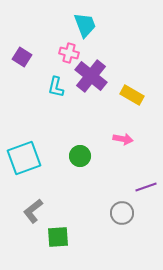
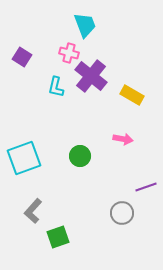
gray L-shape: rotated 10 degrees counterclockwise
green square: rotated 15 degrees counterclockwise
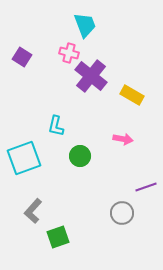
cyan L-shape: moved 39 px down
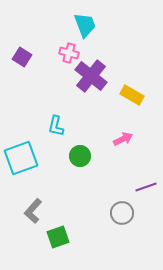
pink arrow: rotated 36 degrees counterclockwise
cyan square: moved 3 px left
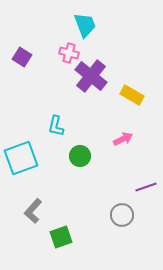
gray circle: moved 2 px down
green square: moved 3 px right
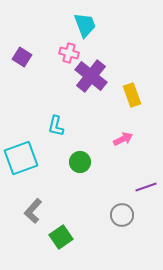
yellow rectangle: rotated 40 degrees clockwise
green circle: moved 6 px down
green square: rotated 15 degrees counterclockwise
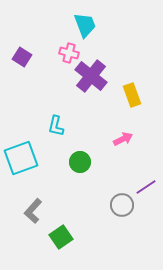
purple line: rotated 15 degrees counterclockwise
gray circle: moved 10 px up
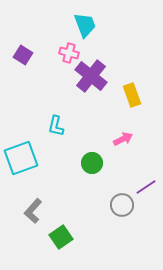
purple square: moved 1 px right, 2 px up
green circle: moved 12 px right, 1 px down
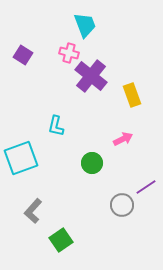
green square: moved 3 px down
